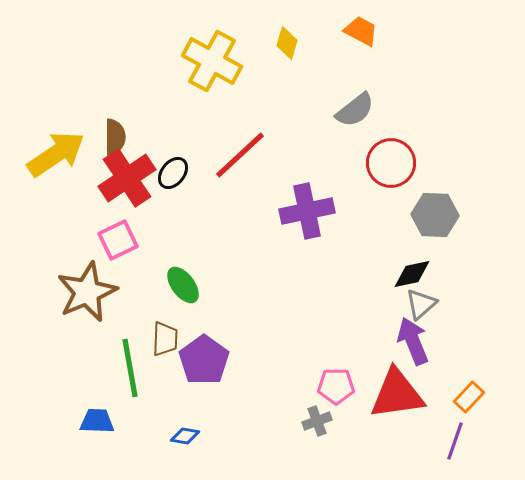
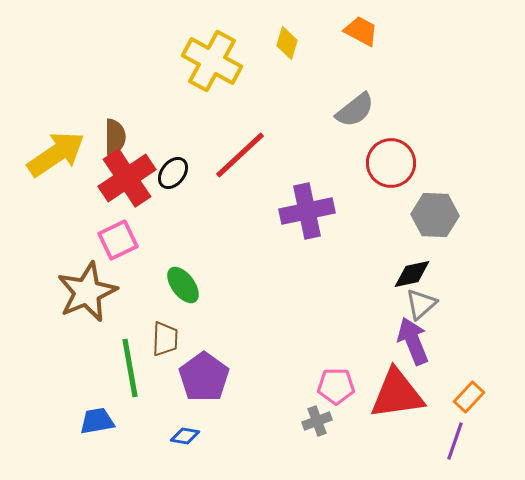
purple pentagon: moved 17 px down
blue trapezoid: rotated 12 degrees counterclockwise
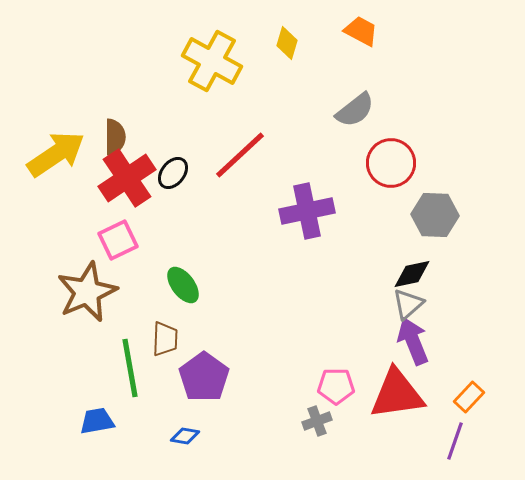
gray triangle: moved 13 px left
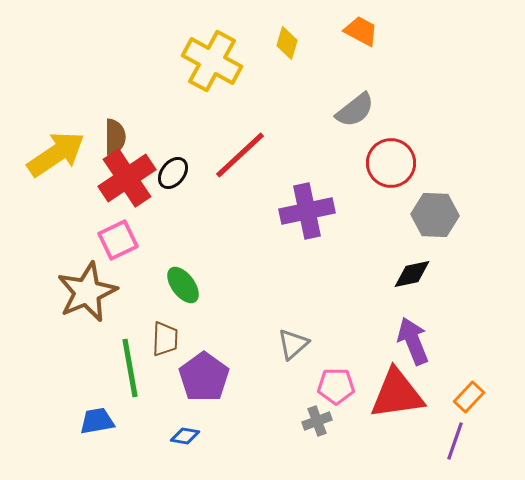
gray triangle: moved 115 px left, 40 px down
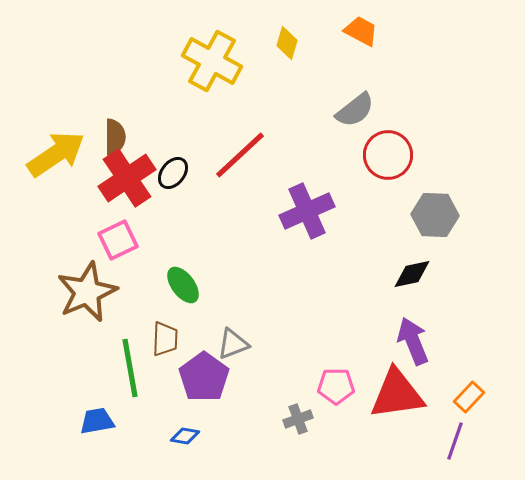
red circle: moved 3 px left, 8 px up
purple cross: rotated 12 degrees counterclockwise
gray triangle: moved 60 px left; rotated 20 degrees clockwise
gray cross: moved 19 px left, 2 px up
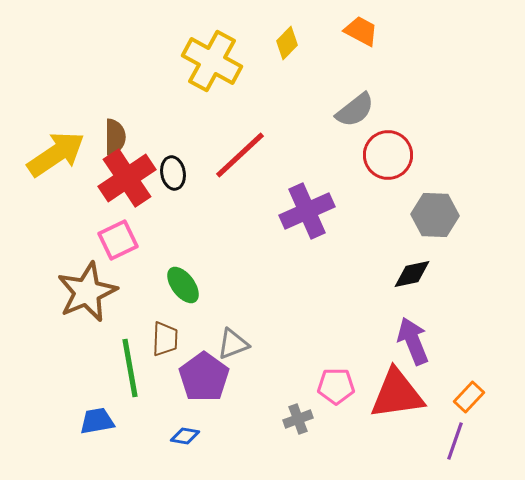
yellow diamond: rotated 28 degrees clockwise
black ellipse: rotated 48 degrees counterclockwise
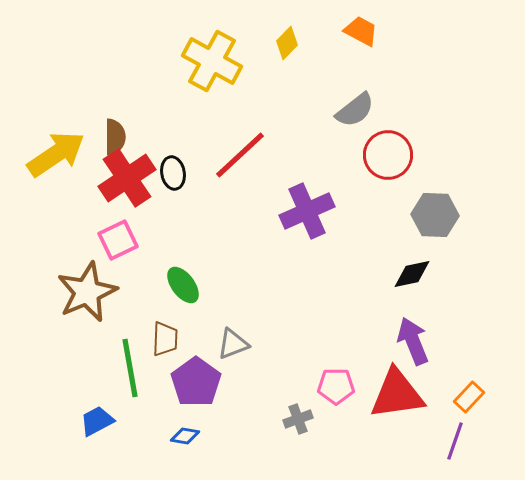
purple pentagon: moved 8 px left, 5 px down
blue trapezoid: rotated 18 degrees counterclockwise
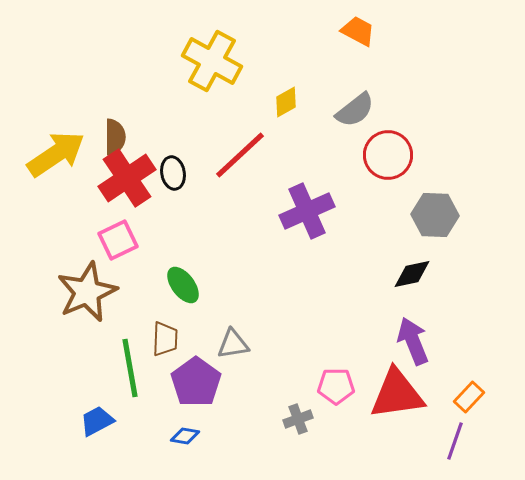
orange trapezoid: moved 3 px left
yellow diamond: moved 1 px left, 59 px down; rotated 16 degrees clockwise
gray triangle: rotated 12 degrees clockwise
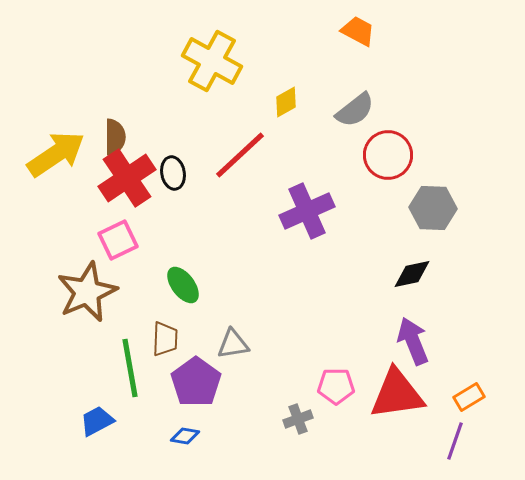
gray hexagon: moved 2 px left, 7 px up
orange rectangle: rotated 16 degrees clockwise
